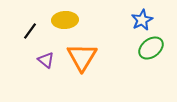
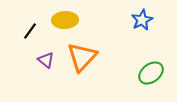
green ellipse: moved 25 px down
orange triangle: rotated 12 degrees clockwise
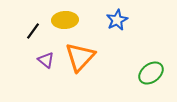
blue star: moved 25 px left
black line: moved 3 px right
orange triangle: moved 2 px left
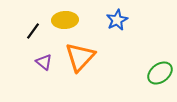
purple triangle: moved 2 px left, 2 px down
green ellipse: moved 9 px right
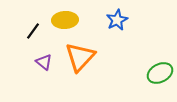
green ellipse: rotated 10 degrees clockwise
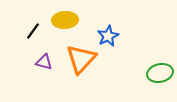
blue star: moved 9 px left, 16 px down
orange triangle: moved 1 px right, 2 px down
purple triangle: rotated 24 degrees counterclockwise
green ellipse: rotated 15 degrees clockwise
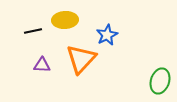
black line: rotated 42 degrees clockwise
blue star: moved 1 px left, 1 px up
purple triangle: moved 2 px left, 3 px down; rotated 12 degrees counterclockwise
green ellipse: moved 8 px down; rotated 60 degrees counterclockwise
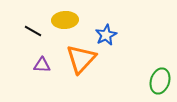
black line: rotated 42 degrees clockwise
blue star: moved 1 px left
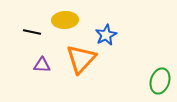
black line: moved 1 px left, 1 px down; rotated 18 degrees counterclockwise
